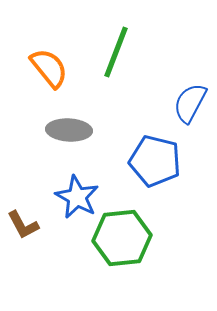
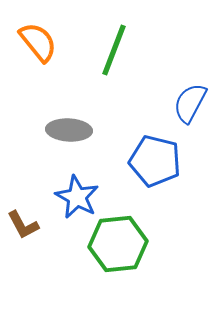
green line: moved 2 px left, 2 px up
orange semicircle: moved 11 px left, 26 px up
green hexagon: moved 4 px left, 6 px down
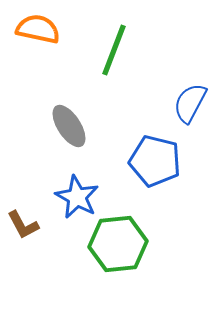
orange semicircle: moved 13 px up; rotated 39 degrees counterclockwise
gray ellipse: moved 4 px up; rotated 54 degrees clockwise
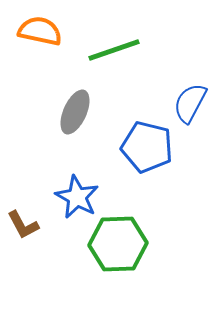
orange semicircle: moved 2 px right, 2 px down
green line: rotated 50 degrees clockwise
gray ellipse: moved 6 px right, 14 px up; rotated 57 degrees clockwise
blue pentagon: moved 8 px left, 14 px up
green hexagon: rotated 4 degrees clockwise
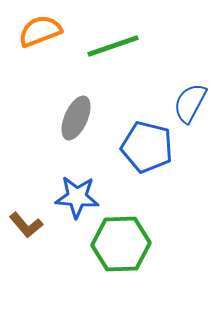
orange semicircle: rotated 33 degrees counterclockwise
green line: moved 1 px left, 4 px up
gray ellipse: moved 1 px right, 6 px down
blue star: rotated 24 degrees counterclockwise
brown L-shape: moved 3 px right; rotated 12 degrees counterclockwise
green hexagon: moved 3 px right
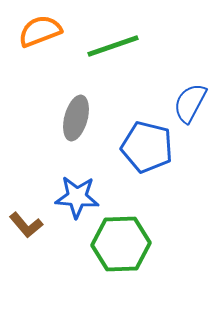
gray ellipse: rotated 9 degrees counterclockwise
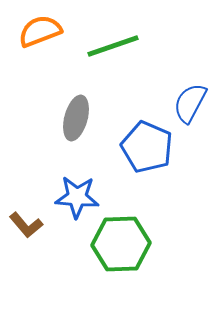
blue pentagon: rotated 9 degrees clockwise
